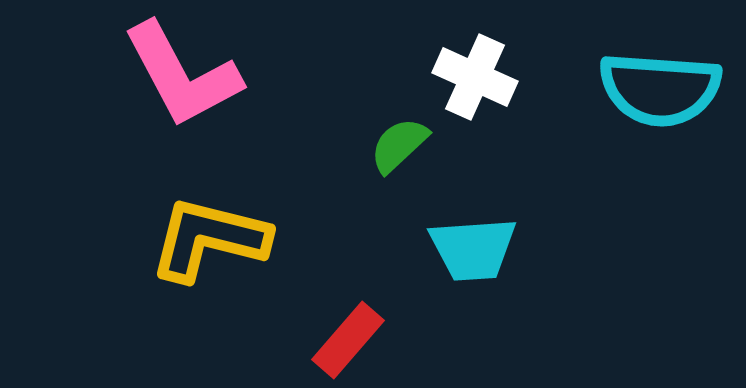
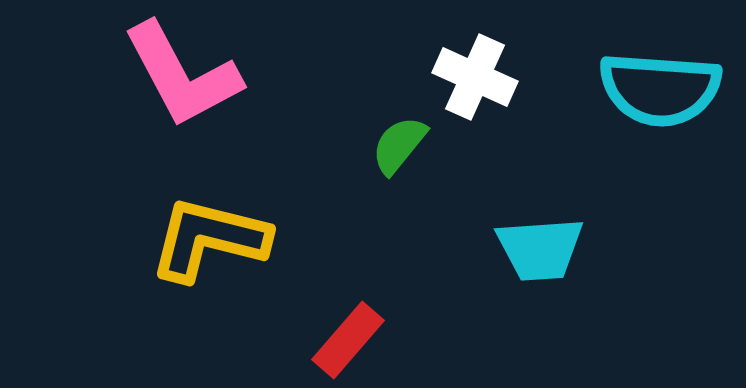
green semicircle: rotated 8 degrees counterclockwise
cyan trapezoid: moved 67 px right
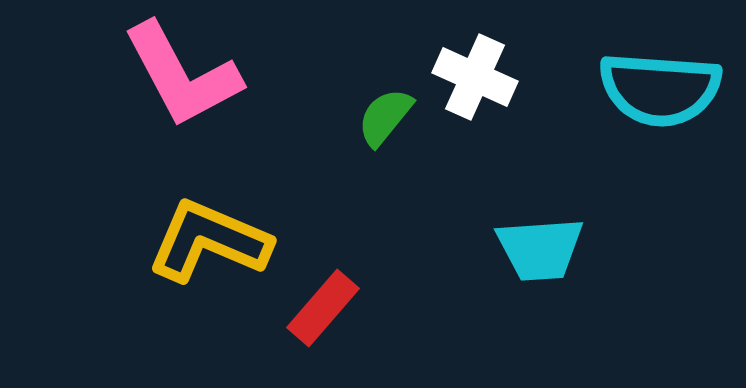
green semicircle: moved 14 px left, 28 px up
yellow L-shape: moved 2 px down; rotated 9 degrees clockwise
red rectangle: moved 25 px left, 32 px up
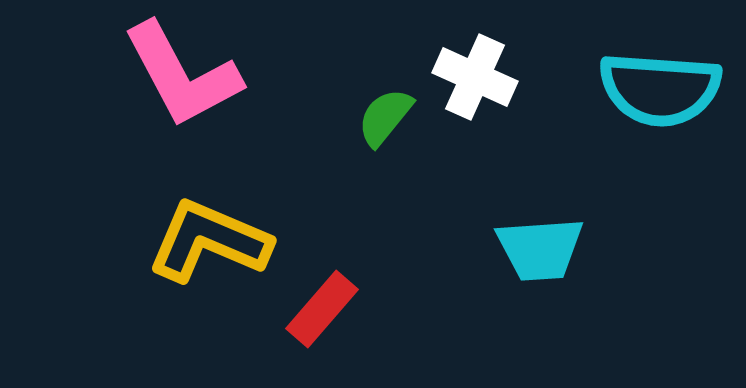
red rectangle: moved 1 px left, 1 px down
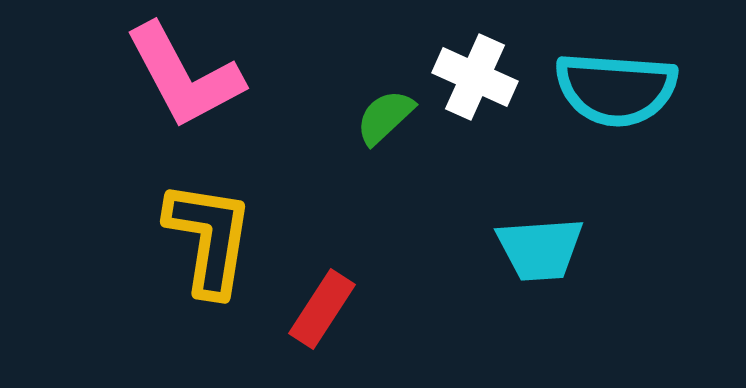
pink L-shape: moved 2 px right, 1 px down
cyan semicircle: moved 44 px left
green semicircle: rotated 8 degrees clockwise
yellow L-shape: moved 3 px up; rotated 76 degrees clockwise
red rectangle: rotated 8 degrees counterclockwise
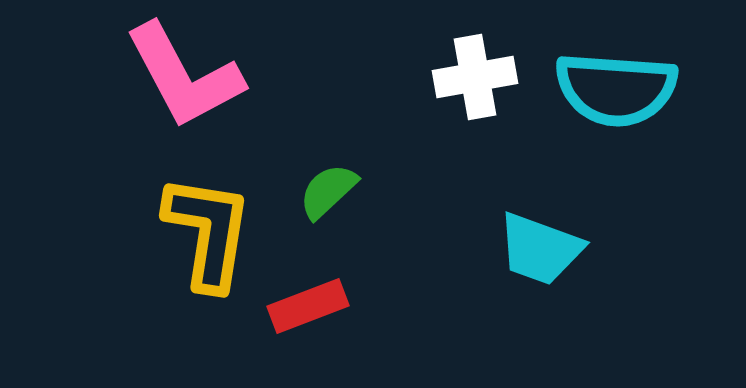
white cross: rotated 34 degrees counterclockwise
green semicircle: moved 57 px left, 74 px down
yellow L-shape: moved 1 px left, 6 px up
cyan trapezoid: rotated 24 degrees clockwise
red rectangle: moved 14 px left, 3 px up; rotated 36 degrees clockwise
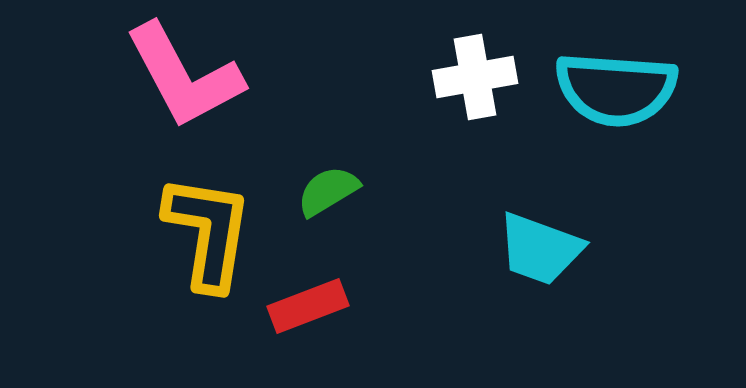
green semicircle: rotated 12 degrees clockwise
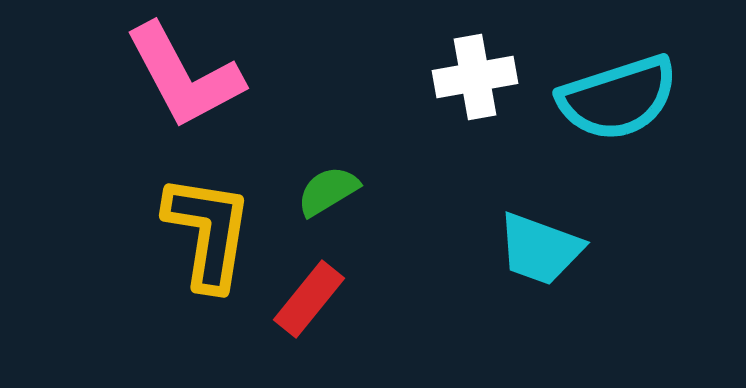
cyan semicircle: moved 2 px right, 9 px down; rotated 22 degrees counterclockwise
red rectangle: moved 1 px right, 7 px up; rotated 30 degrees counterclockwise
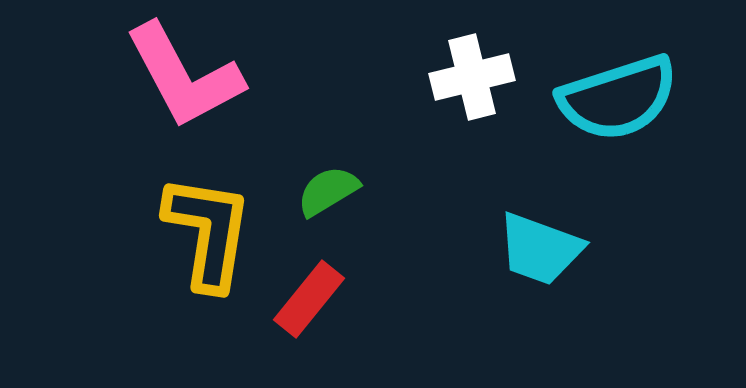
white cross: moved 3 px left; rotated 4 degrees counterclockwise
